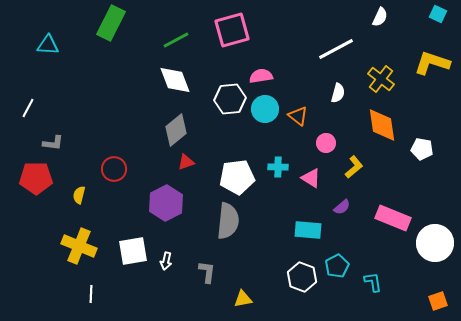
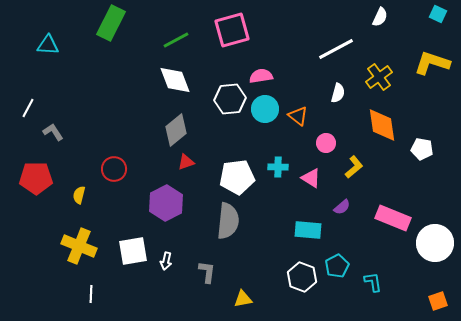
yellow cross at (381, 79): moved 2 px left, 2 px up; rotated 16 degrees clockwise
gray L-shape at (53, 143): moved 11 px up; rotated 130 degrees counterclockwise
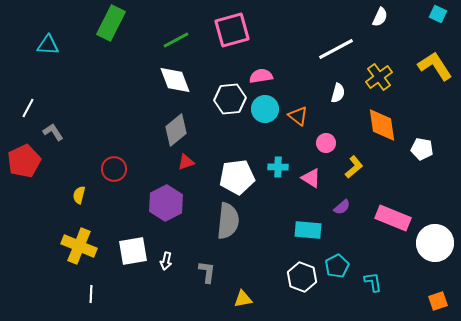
yellow L-shape at (432, 63): moved 3 px right, 3 px down; rotated 39 degrees clockwise
red pentagon at (36, 178): moved 12 px left, 17 px up; rotated 24 degrees counterclockwise
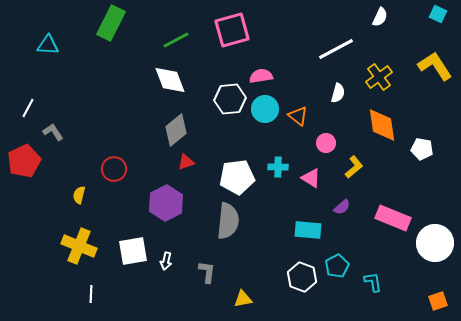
white diamond at (175, 80): moved 5 px left
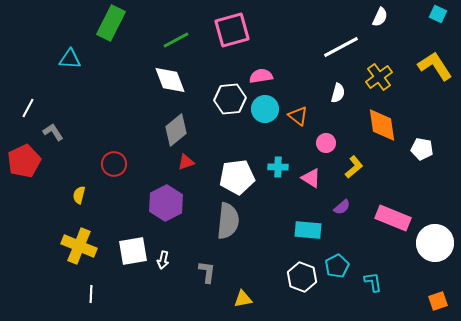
cyan triangle at (48, 45): moved 22 px right, 14 px down
white line at (336, 49): moved 5 px right, 2 px up
red circle at (114, 169): moved 5 px up
white arrow at (166, 261): moved 3 px left, 1 px up
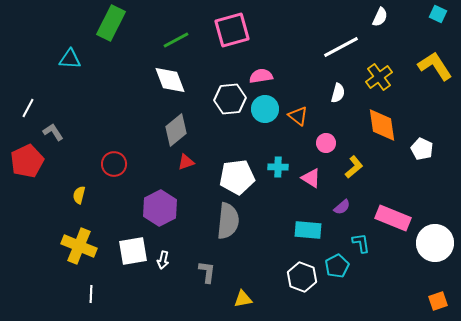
white pentagon at (422, 149): rotated 15 degrees clockwise
red pentagon at (24, 161): moved 3 px right
purple hexagon at (166, 203): moved 6 px left, 5 px down
cyan L-shape at (373, 282): moved 12 px left, 39 px up
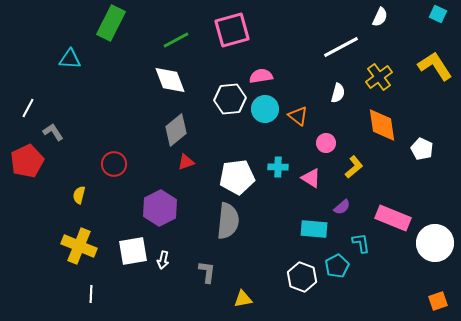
cyan rectangle at (308, 230): moved 6 px right, 1 px up
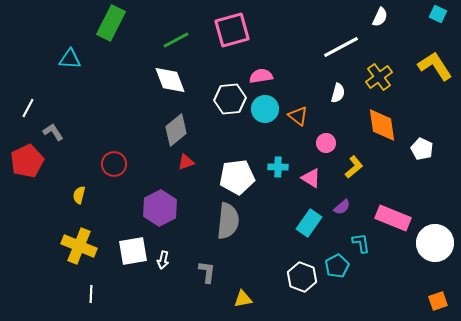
cyan rectangle at (314, 229): moved 5 px left, 6 px up; rotated 60 degrees counterclockwise
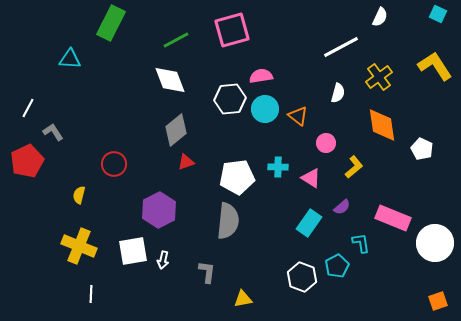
purple hexagon at (160, 208): moved 1 px left, 2 px down
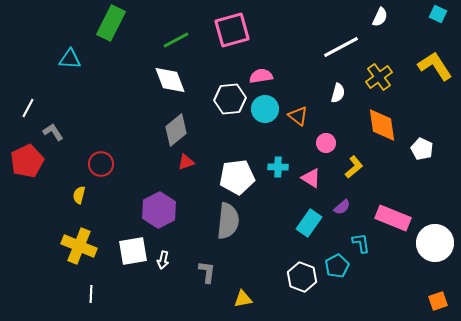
red circle at (114, 164): moved 13 px left
